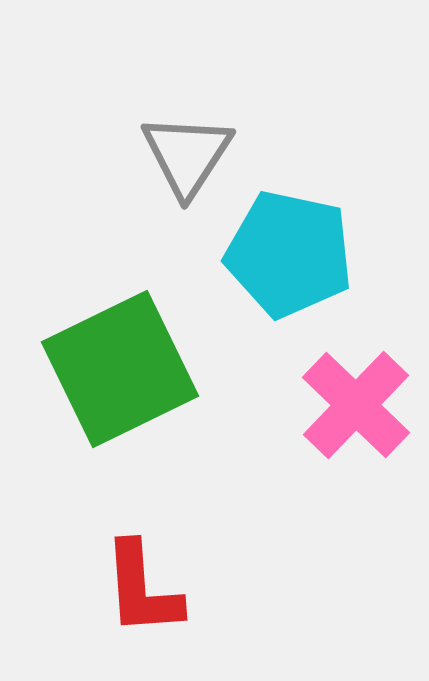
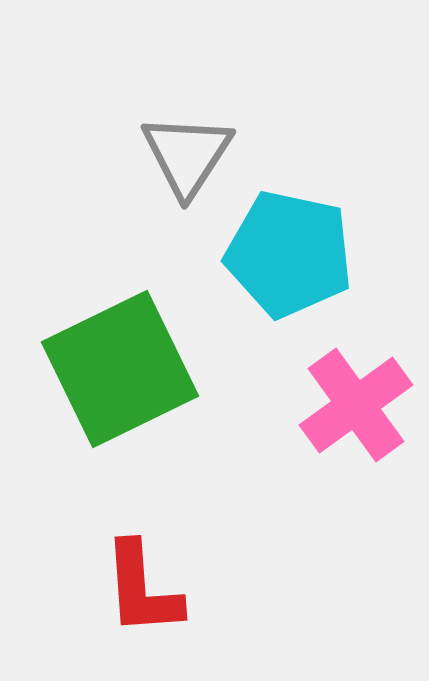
pink cross: rotated 10 degrees clockwise
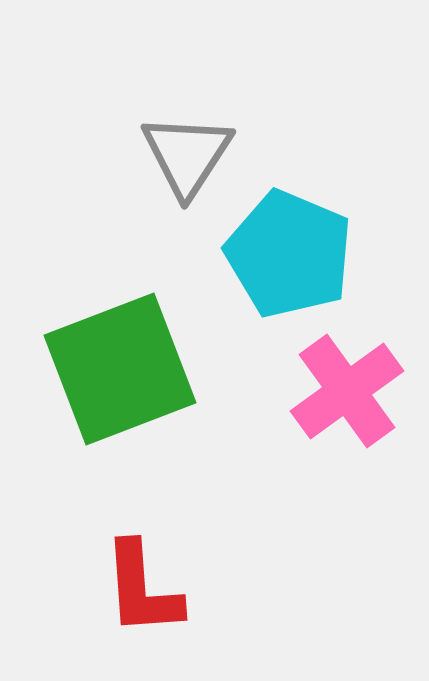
cyan pentagon: rotated 11 degrees clockwise
green square: rotated 5 degrees clockwise
pink cross: moved 9 px left, 14 px up
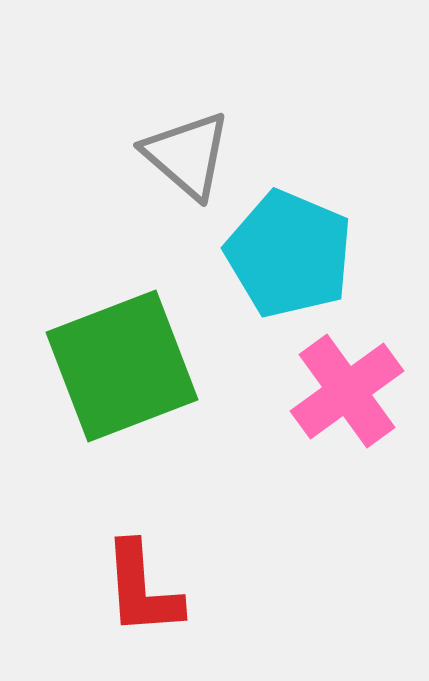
gray triangle: rotated 22 degrees counterclockwise
green square: moved 2 px right, 3 px up
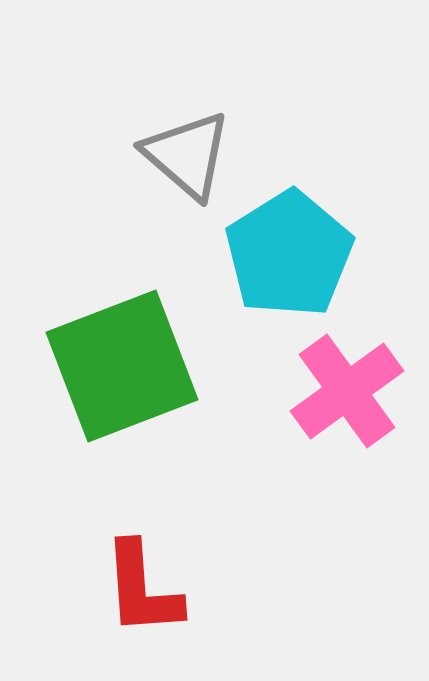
cyan pentagon: rotated 17 degrees clockwise
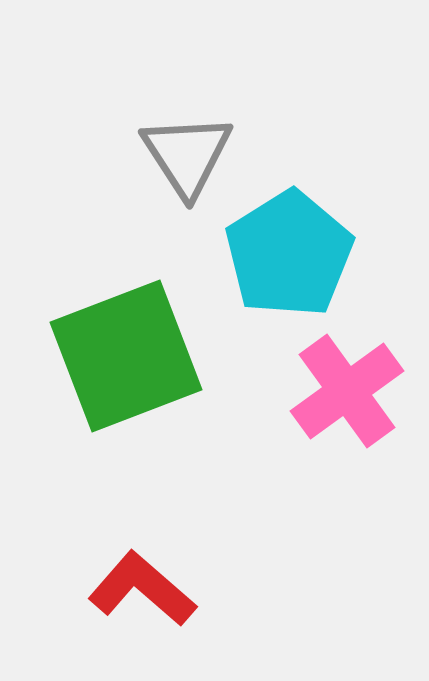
gray triangle: rotated 16 degrees clockwise
green square: moved 4 px right, 10 px up
red L-shape: rotated 135 degrees clockwise
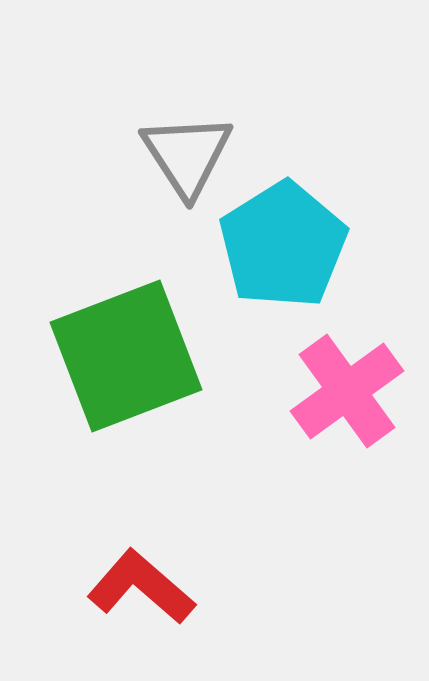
cyan pentagon: moved 6 px left, 9 px up
red L-shape: moved 1 px left, 2 px up
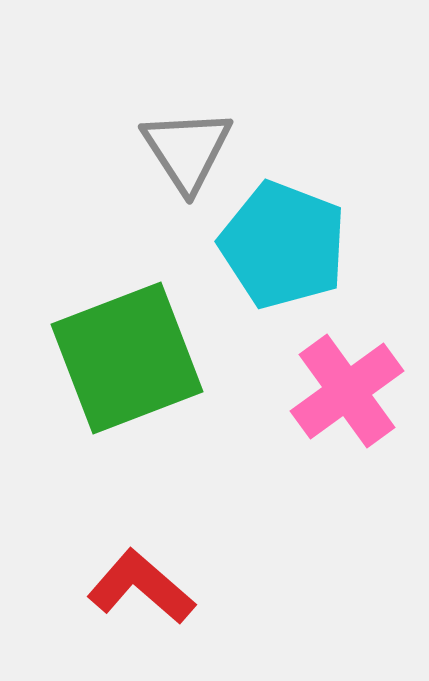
gray triangle: moved 5 px up
cyan pentagon: rotated 19 degrees counterclockwise
green square: moved 1 px right, 2 px down
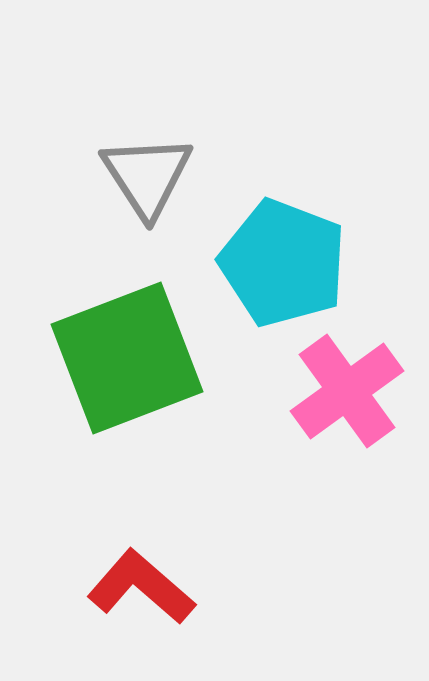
gray triangle: moved 40 px left, 26 px down
cyan pentagon: moved 18 px down
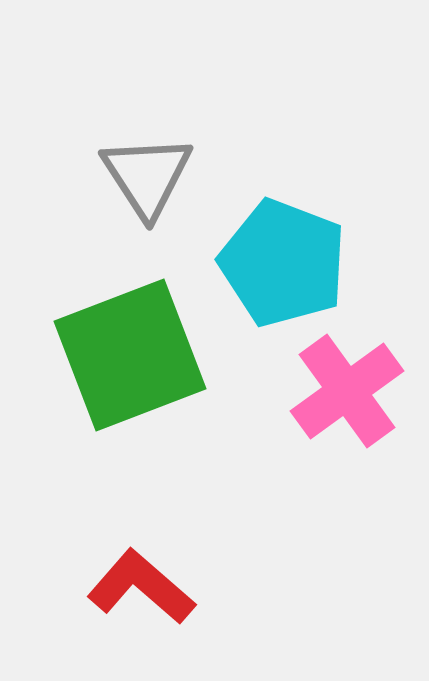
green square: moved 3 px right, 3 px up
